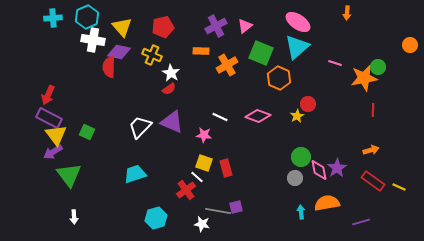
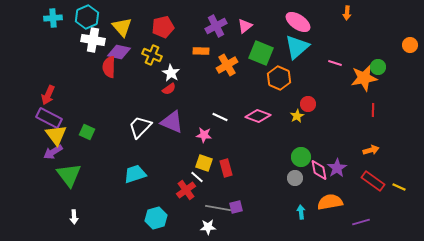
orange semicircle at (327, 203): moved 3 px right, 1 px up
gray line at (218, 211): moved 3 px up
white star at (202, 224): moved 6 px right, 3 px down; rotated 14 degrees counterclockwise
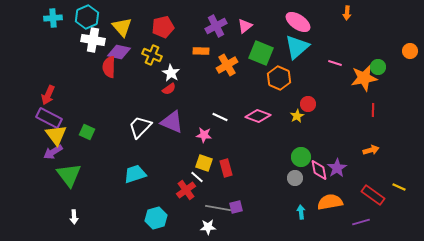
orange circle at (410, 45): moved 6 px down
red rectangle at (373, 181): moved 14 px down
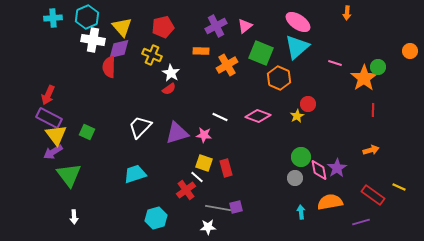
purple diamond at (119, 52): moved 3 px up; rotated 25 degrees counterclockwise
orange star at (364, 78): rotated 24 degrees counterclockwise
purple triangle at (172, 122): moved 5 px right, 11 px down; rotated 40 degrees counterclockwise
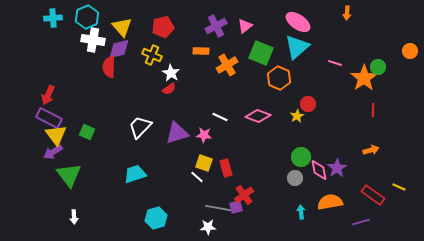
red cross at (186, 190): moved 58 px right, 5 px down
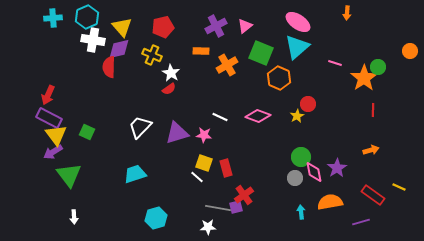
pink diamond at (319, 170): moved 5 px left, 2 px down
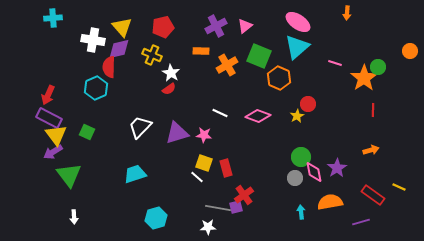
cyan hexagon at (87, 17): moved 9 px right, 71 px down
green square at (261, 53): moved 2 px left, 3 px down
white line at (220, 117): moved 4 px up
